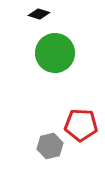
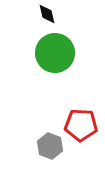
black diamond: moved 8 px right; rotated 60 degrees clockwise
gray hexagon: rotated 25 degrees counterclockwise
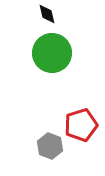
green circle: moved 3 px left
red pentagon: rotated 20 degrees counterclockwise
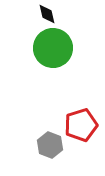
green circle: moved 1 px right, 5 px up
gray hexagon: moved 1 px up
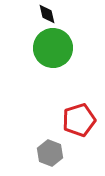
red pentagon: moved 2 px left, 5 px up
gray hexagon: moved 8 px down
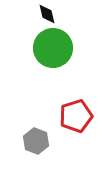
red pentagon: moved 3 px left, 4 px up
gray hexagon: moved 14 px left, 12 px up
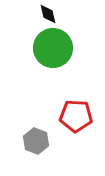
black diamond: moved 1 px right
red pentagon: rotated 20 degrees clockwise
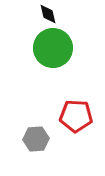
gray hexagon: moved 2 px up; rotated 25 degrees counterclockwise
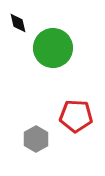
black diamond: moved 30 px left, 9 px down
gray hexagon: rotated 25 degrees counterclockwise
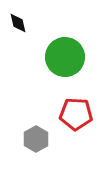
green circle: moved 12 px right, 9 px down
red pentagon: moved 2 px up
